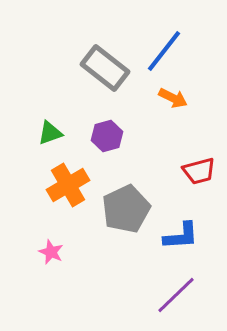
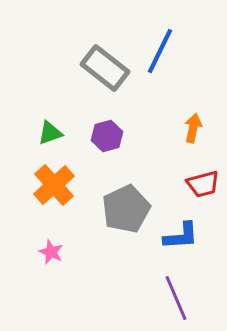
blue line: moved 4 px left; rotated 12 degrees counterclockwise
orange arrow: moved 20 px right, 30 px down; rotated 104 degrees counterclockwise
red trapezoid: moved 4 px right, 13 px down
orange cross: moved 14 px left; rotated 12 degrees counterclockwise
purple line: moved 3 px down; rotated 69 degrees counterclockwise
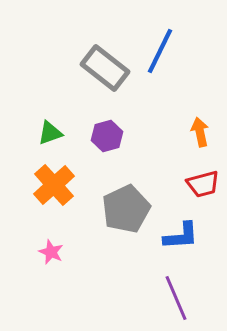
orange arrow: moved 7 px right, 4 px down; rotated 24 degrees counterclockwise
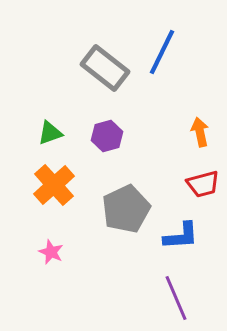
blue line: moved 2 px right, 1 px down
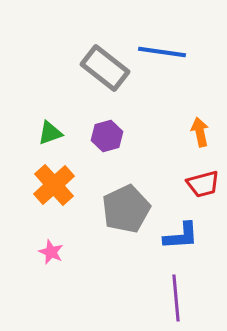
blue line: rotated 72 degrees clockwise
purple line: rotated 18 degrees clockwise
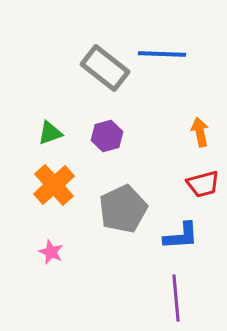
blue line: moved 2 px down; rotated 6 degrees counterclockwise
gray pentagon: moved 3 px left
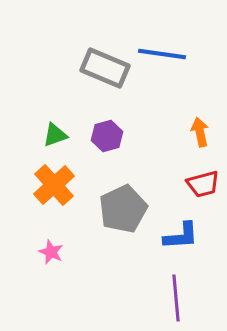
blue line: rotated 6 degrees clockwise
gray rectangle: rotated 15 degrees counterclockwise
green triangle: moved 5 px right, 2 px down
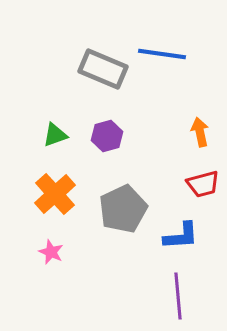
gray rectangle: moved 2 px left, 1 px down
orange cross: moved 1 px right, 9 px down
purple line: moved 2 px right, 2 px up
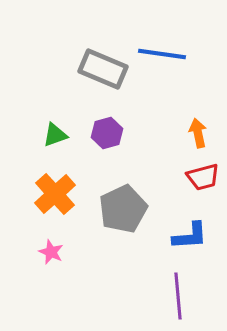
orange arrow: moved 2 px left, 1 px down
purple hexagon: moved 3 px up
red trapezoid: moved 7 px up
blue L-shape: moved 9 px right
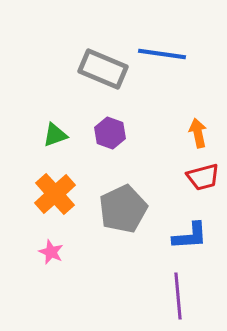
purple hexagon: moved 3 px right; rotated 24 degrees counterclockwise
